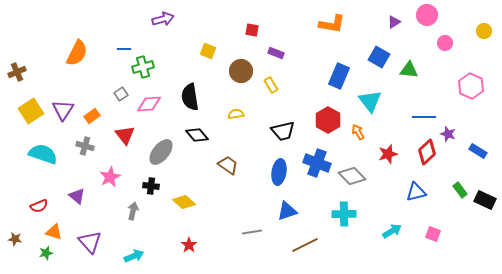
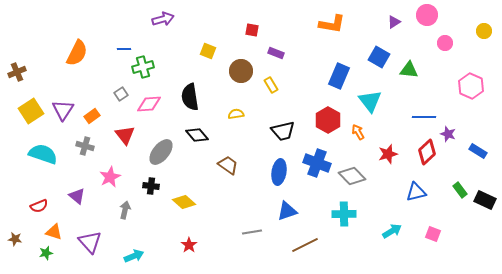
gray arrow at (133, 211): moved 8 px left, 1 px up
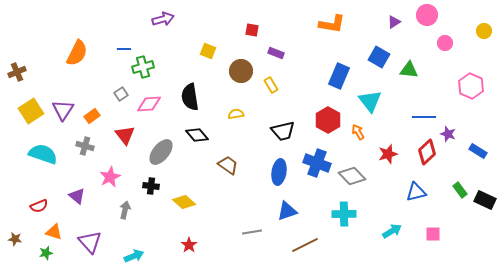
pink square at (433, 234): rotated 21 degrees counterclockwise
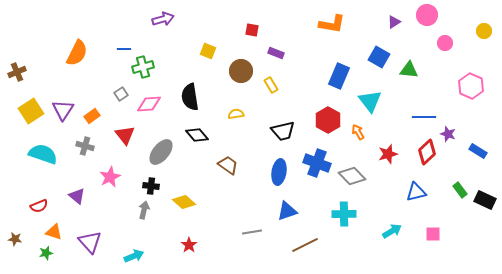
gray arrow at (125, 210): moved 19 px right
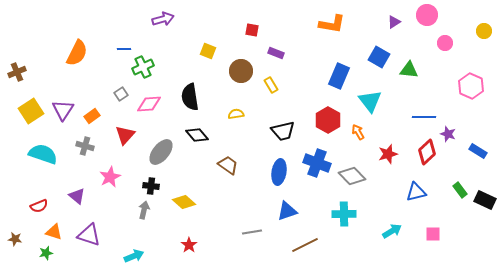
green cross at (143, 67): rotated 10 degrees counterclockwise
red triangle at (125, 135): rotated 20 degrees clockwise
purple triangle at (90, 242): moved 1 px left, 7 px up; rotated 30 degrees counterclockwise
